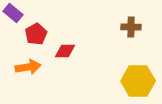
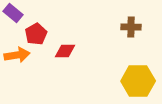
orange arrow: moved 11 px left, 12 px up
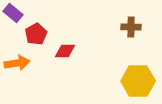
orange arrow: moved 8 px down
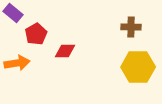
yellow hexagon: moved 14 px up
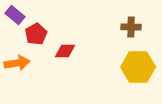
purple rectangle: moved 2 px right, 2 px down
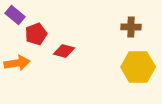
red pentagon: rotated 10 degrees clockwise
red diamond: moved 1 px left; rotated 15 degrees clockwise
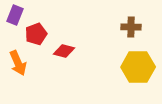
purple rectangle: rotated 72 degrees clockwise
orange arrow: moved 1 px right; rotated 75 degrees clockwise
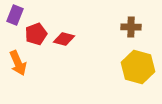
red diamond: moved 12 px up
yellow hexagon: rotated 16 degrees clockwise
